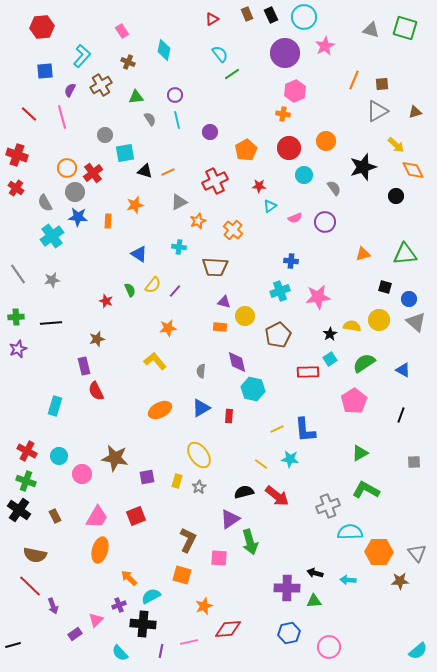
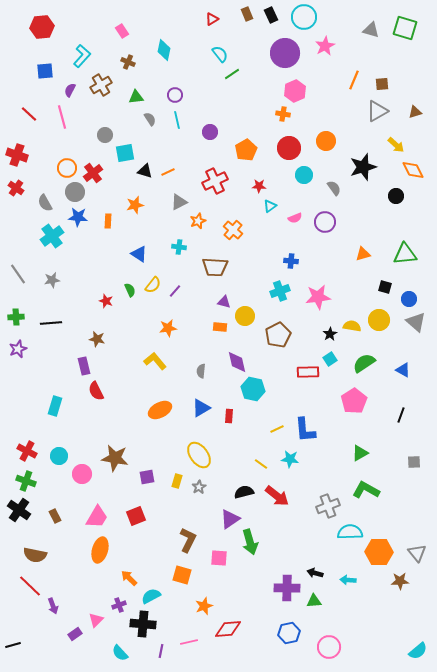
brown star at (97, 339): rotated 28 degrees clockwise
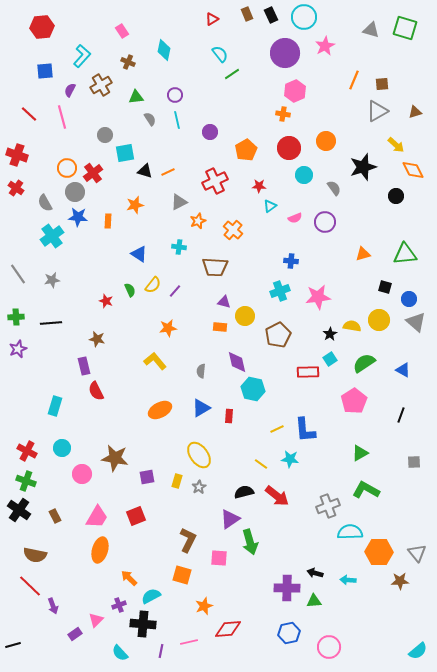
cyan circle at (59, 456): moved 3 px right, 8 px up
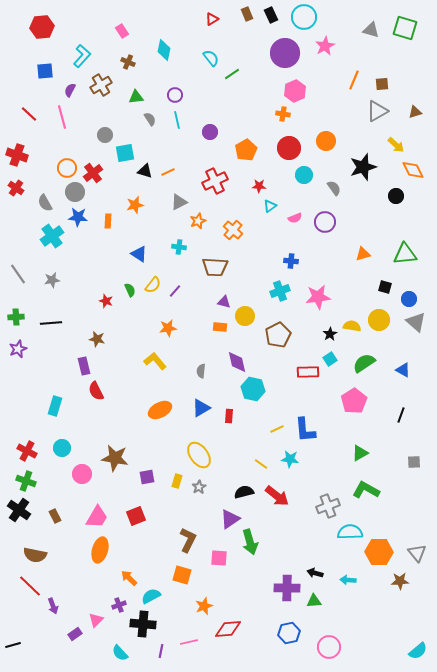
cyan semicircle at (220, 54): moved 9 px left, 4 px down
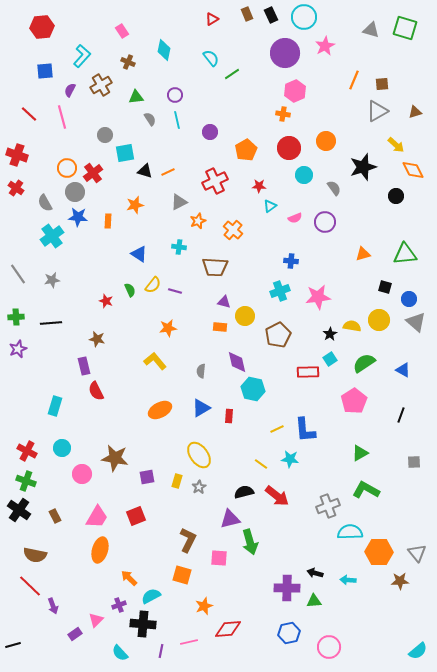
purple line at (175, 291): rotated 64 degrees clockwise
purple triangle at (230, 519): rotated 20 degrees clockwise
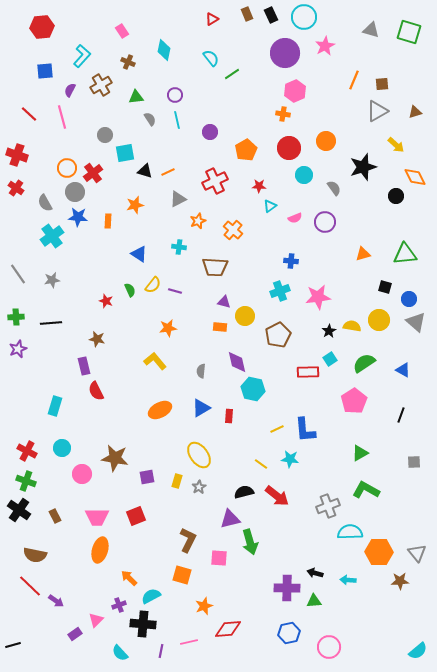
green square at (405, 28): moved 4 px right, 4 px down
orange diamond at (413, 170): moved 2 px right, 7 px down
gray triangle at (179, 202): moved 1 px left, 3 px up
black star at (330, 334): moved 1 px left, 3 px up
pink trapezoid at (97, 517): rotated 60 degrees clockwise
purple arrow at (53, 606): moved 3 px right, 5 px up; rotated 35 degrees counterclockwise
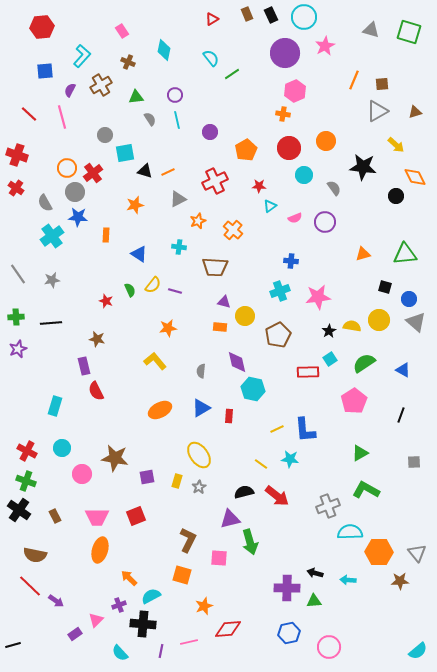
black star at (363, 167): rotated 24 degrees clockwise
orange rectangle at (108, 221): moved 2 px left, 14 px down
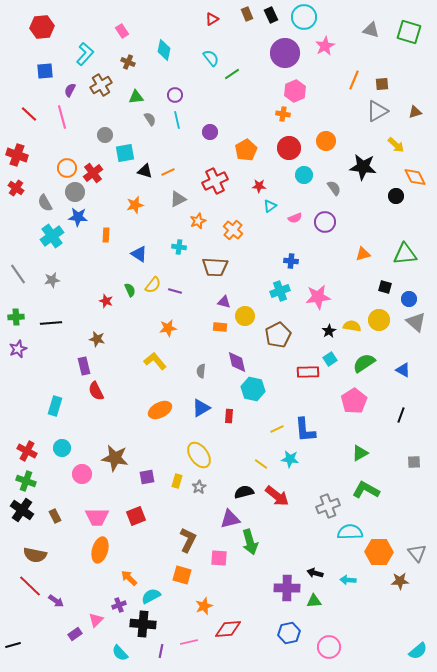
cyan L-shape at (82, 56): moved 3 px right, 2 px up
black cross at (19, 510): moved 3 px right
